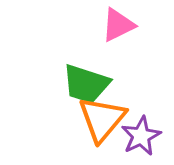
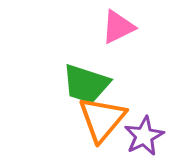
pink triangle: moved 2 px down
purple star: moved 3 px right
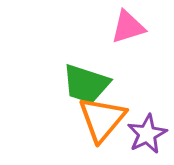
pink triangle: moved 10 px right; rotated 9 degrees clockwise
purple star: moved 3 px right, 2 px up
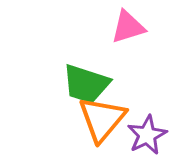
purple star: moved 1 px down
